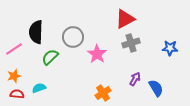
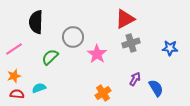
black semicircle: moved 10 px up
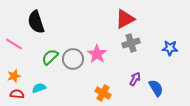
black semicircle: rotated 20 degrees counterclockwise
gray circle: moved 22 px down
pink line: moved 5 px up; rotated 66 degrees clockwise
orange cross: rotated 28 degrees counterclockwise
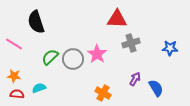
red triangle: moved 8 px left; rotated 30 degrees clockwise
orange star: rotated 24 degrees clockwise
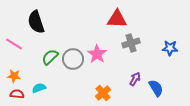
orange cross: rotated 21 degrees clockwise
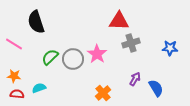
red triangle: moved 2 px right, 2 px down
